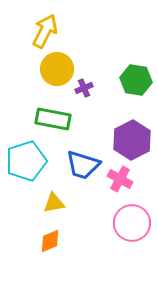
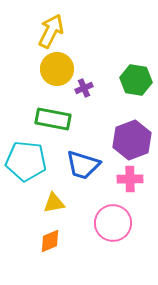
yellow arrow: moved 6 px right
purple hexagon: rotated 6 degrees clockwise
cyan pentagon: rotated 24 degrees clockwise
pink cross: moved 10 px right; rotated 30 degrees counterclockwise
pink circle: moved 19 px left
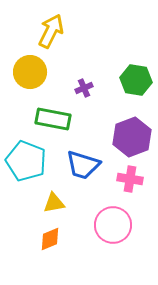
yellow circle: moved 27 px left, 3 px down
purple hexagon: moved 3 px up
cyan pentagon: rotated 15 degrees clockwise
pink cross: rotated 10 degrees clockwise
pink circle: moved 2 px down
orange diamond: moved 2 px up
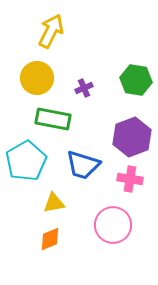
yellow circle: moved 7 px right, 6 px down
cyan pentagon: rotated 21 degrees clockwise
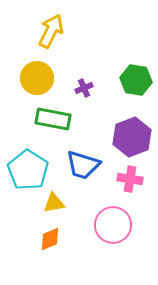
cyan pentagon: moved 2 px right, 9 px down; rotated 9 degrees counterclockwise
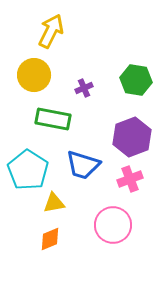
yellow circle: moved 3 px left, 3 px up
pink cross: rotated 30 degrees counterclockwise
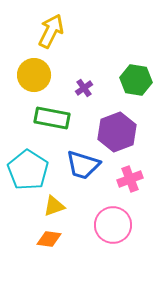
purple cross: rotated 12 degrees counterclockwise
green rectangle: moved 1 px left, 1 px up
purple hexagon: moved 15 px left, 5 px up
yellow triangle: moved 3 px down; rotated 10 degrees counterclockwise
orange diamond: moved 1 px left; rotated 30 degrees clockwise
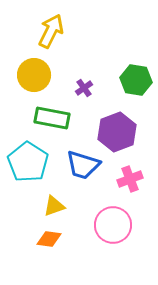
cyan pentagon: moved 8 px up
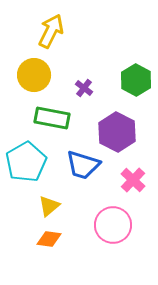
green hexagon: rotated 20 degrees clockwise
purple cross: rotated 18 degrees counterclockwise
purple hexagon: rotated 12 degrees counterclockwise
cyan pentagon: moved 2 px left; rotated 9 degrees clockwise
pink cross: moved 3 px right, 1 px down; rotated 25 degrees counterclockwise
yellow triangle: moved 5 px left; rotated 20 degrees counterclockwise
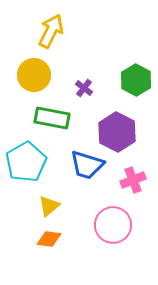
blue trapezoid: moved 4 px right
pink cross: rotated 25 degrees clockwise
